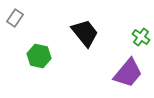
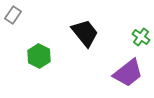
gray rectangle: moved 2 px left, 3 px up
green hexagon: rotated 15 degrees clockwise
purple trapezoid: rotated 12 degrees clockwise
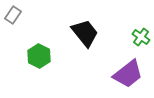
purple trapezoid: moved 1 px down
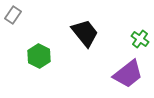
green cross: moved 1 px left, 2 px down
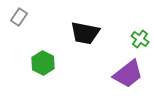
gray rectangle: moved 6 px right, 2 px down
black trapezoid: rotated 140 degrees clockwise
green hexagon: moved 4 px right, 7 px down
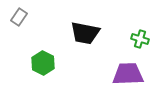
green cross: rotated 18 degrees counterclockwise
purple trapezoid: rotated 144 degrees counterclockwise
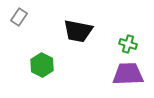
black trapezoid: moved 7 px left, 2 px up
green cross: moved 12 px left, 5 px down
green hexagon: moved 1 px left, 2 px down
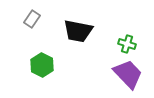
gray rectangle: moved 13 px right, 2 px down
green cross: moved 1 px left
purple trapezoid: rotated 48 degrees clockwise
